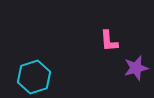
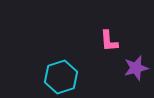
cyan hexagon: moved 27 px right
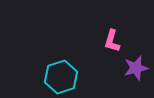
pink L-shape: moved 3 px right; rotated 20 degrees clockwise
